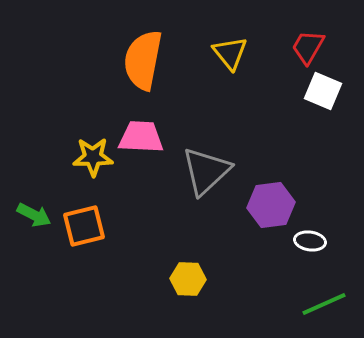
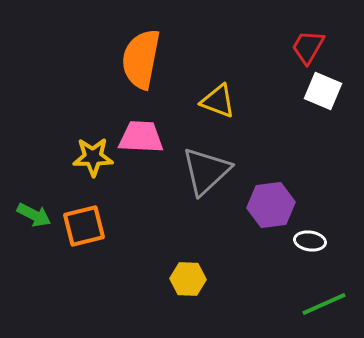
yellow triangle: moved 12 px left, 48 px down; rotated 30 degrees counterclockwise
orange semicircle: moved 2 px left, 1 px up
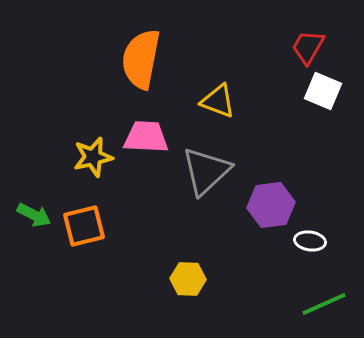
pink trapezoid: moved 5 px right
yellow star: rotated 12 degrees counterclockwise
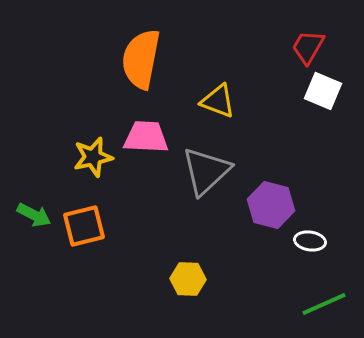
purple hexagon: rotated 21 degrees clockwise
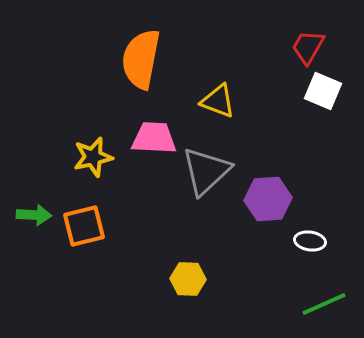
pink trapezoid: moved 8 px right, 1 px down
purple hexagon: moved 3 px left, 6 px up; rotated 18 degrees counterclockwise
green arrow: rotated 24 degrees counterclockwise
